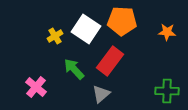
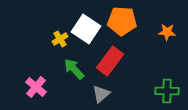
yellow cross: moved 5 px right, 3 px down
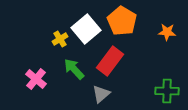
orange pentagon: rotated 28 degrees clockwise
white square: rotated 16 degrees clockwise
pink cross: moved 8 px up
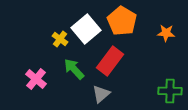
orange star: moved 1 px left, 1 px down
yellow cross: rotated 21 degrees counterclockwise
green cross: moved 3 px right
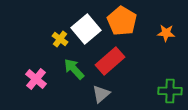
red rectangle: rotated 12 degrees clockwise
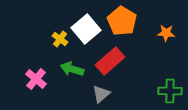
green arrow: moved 2 px left; rotated 30 degrees counterclockwise
